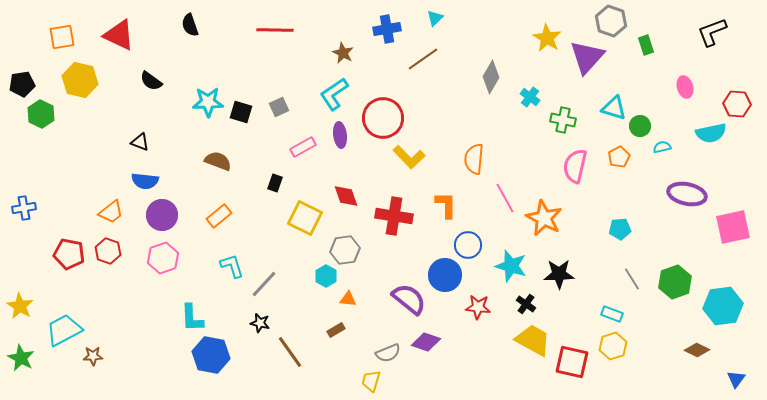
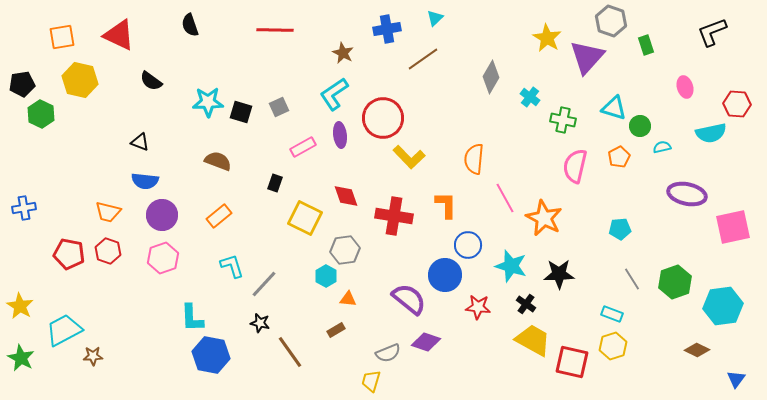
orange trapezoid at (111, 212): moved 3 px left; rotated 52 degrees clockwise
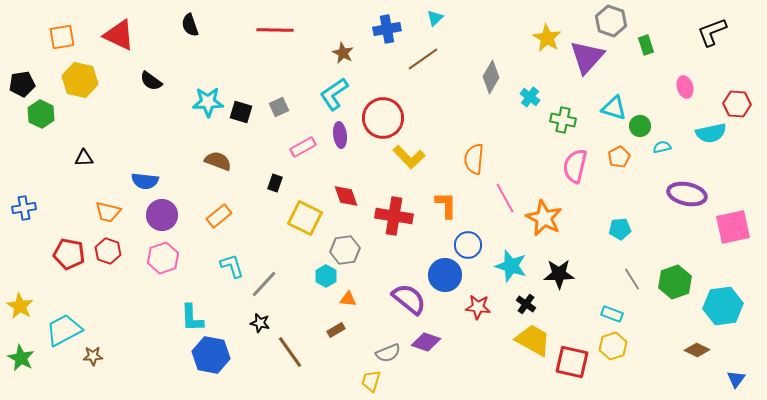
black triangle at (140, 142): moved 56 px left, 16 px down; rotated 24 degrees counterclockwise
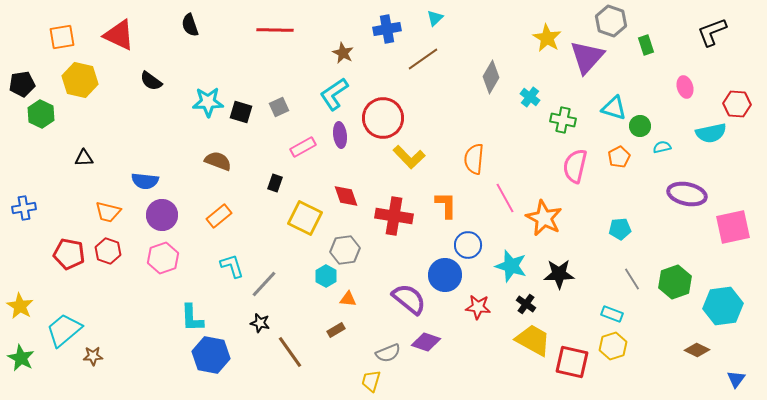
cyan trapezoid at (64, 330): rotated 12 degrees counterclockwise
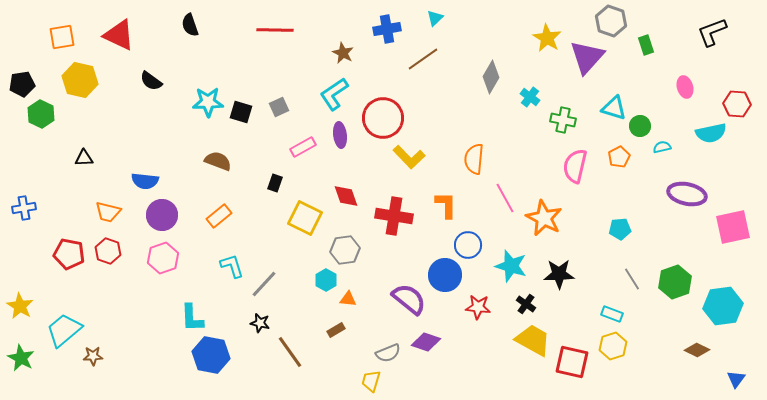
cyan hexagon at (326, 276): moved 4 px down
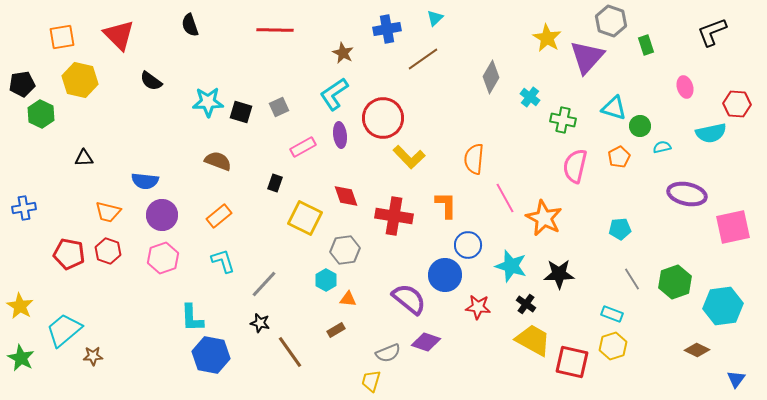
red triangle at (119, 35): rotated 20 degrees clockwise
cyan L-shape at (232, 266): moved 9 px left, 5 px up
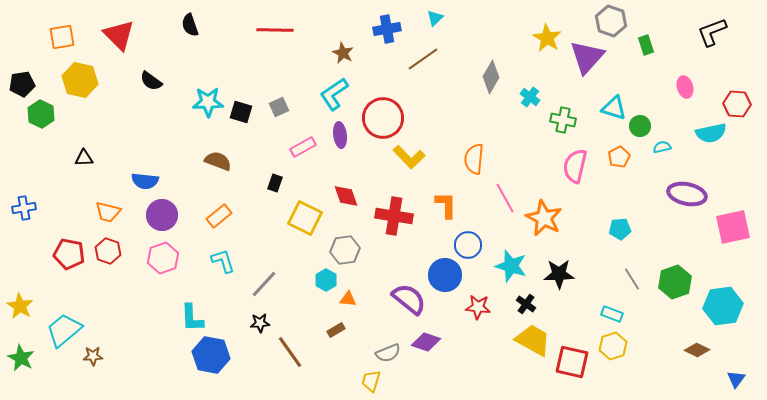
black star at (260, 323): rotated 18 degrees counterclockwise
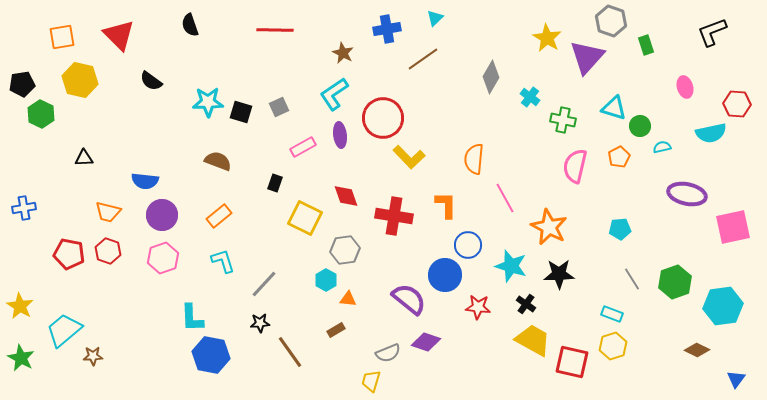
orange star at (544, 218): moved 5 px right, 9 px down
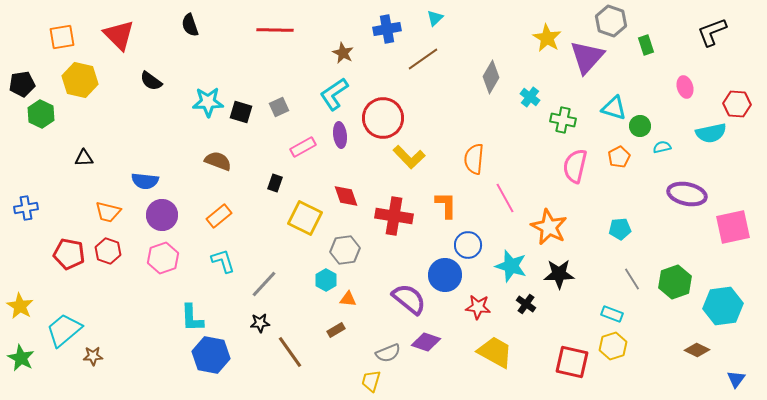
blue cross at (24, 208): moved 2 px right
yellow trapezoid at (533, 340): moved 38 px left, 12 px down
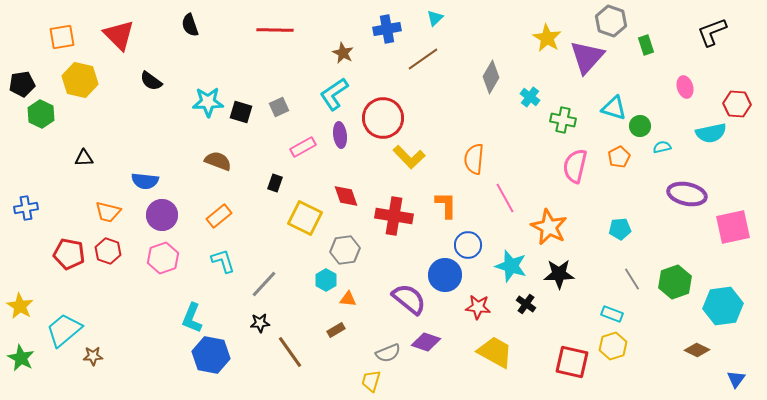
cyan L-shape at (192, 318): rotated 24 degrees clockwise
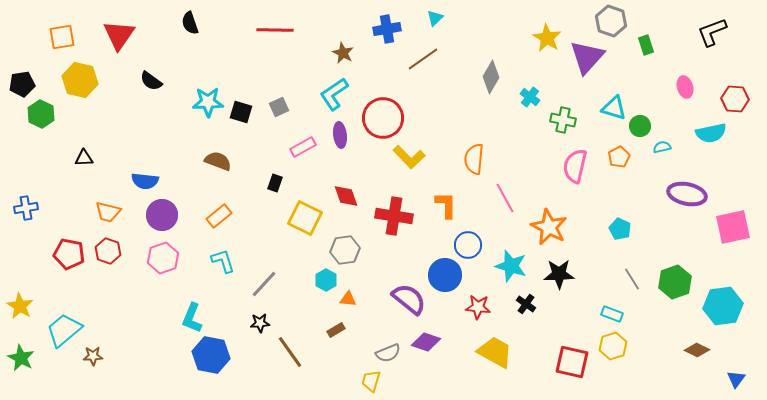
black semicircle at (190, 25): moved 2 px up
red triangle at (119, 35): rotated 20 degrees clockwise
red hexagon at (737, 104): moved 2 px left, 5 px up
cyan pentagon at (620, 229): rotated 30 degrees clockwise
